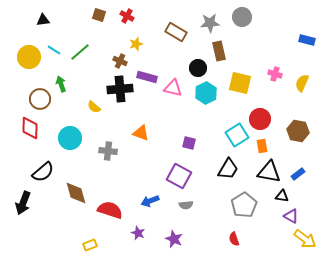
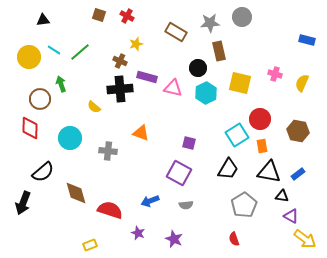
purple square at (179, 176): moved 3 px up
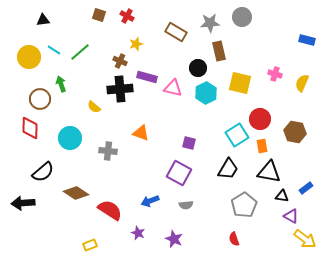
brown hexagon at (298, 131): moved 3 px left, 1 px down
blue rectangle at (298, 174): moved 8 px right, 14 px down
brown diamond at (76, 193): rotated 40 degrees counterclockwise
black arrow at (23, 203): rotated 65 degrees clockwise
red semicircle at (110, 210): rotated 15 degrees clockwise
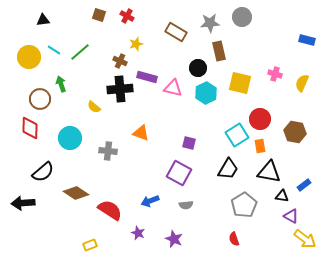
orange rectangle at (262, 146): moved 2 px left
blue rectangle at (306, 188): moved 2 px left, 3 px up
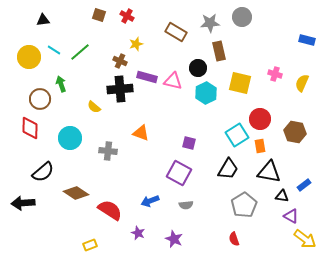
pink triangle at (173, 88): moved 7 px up
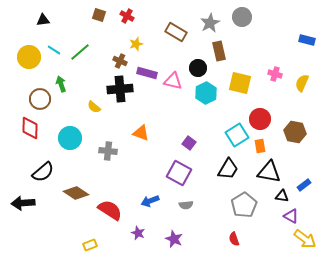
gray star at (210, 23): rotated 24 degrees counterclockwise
purple rectangle at (147, 77): moved 4 px up
purple square at (189, 143): rotated 24 degrees clockwise
